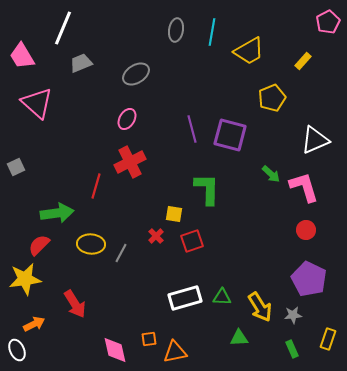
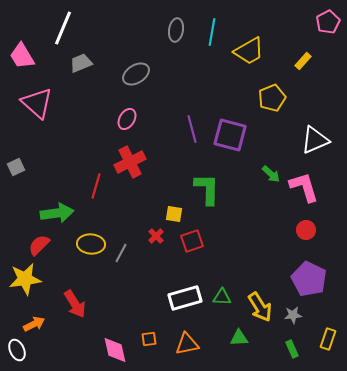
orange triangle at (175, 352): moved 12 px right, 8 px up
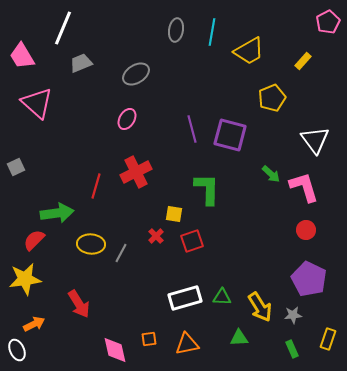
white triangle at (315, 140): rotated 44 degrees counterclockwise
red cross at (130, 162): moved 6 px right, 10 px down
red semicircle at (39, 245): moved 5 px left, 5 px up
red arrow at (75, 304): moved 4 px right
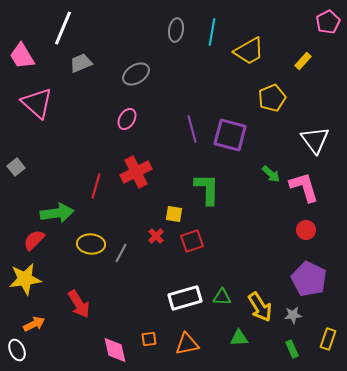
gray square at (16, 167): rotated 12 degrees counterclockwise
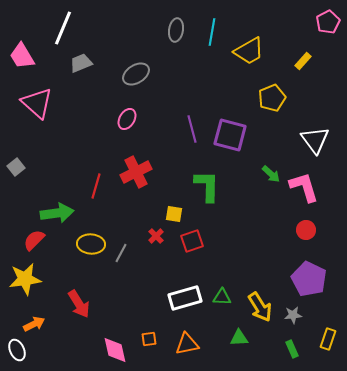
green L-shape at (207, 189): moved 3 px up
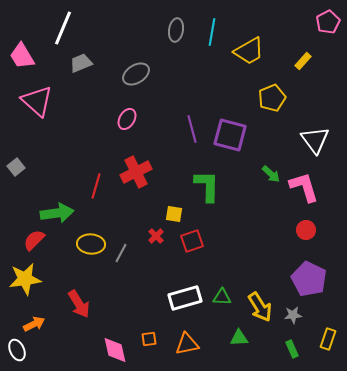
pink triangle at (37, 103): moved 2 px up
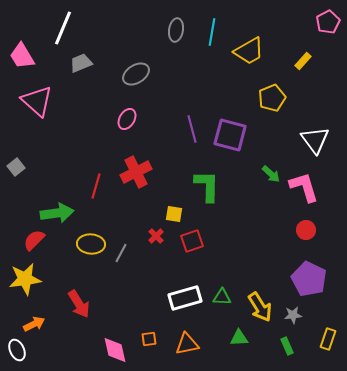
green rectangle at (292, 349): moved 5 px left, 3 px up
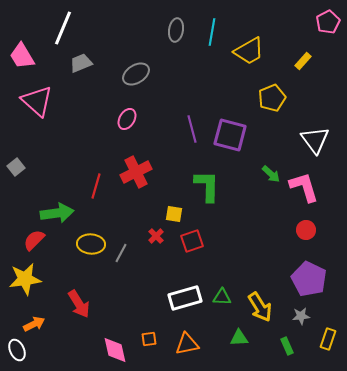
gray star at (293, 315): moved 8 px right, 1 px down
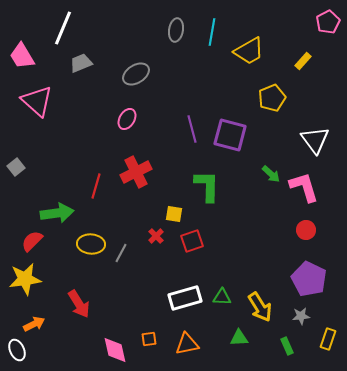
red semicircle at (34, 240): moved 2 px left, 1 px down
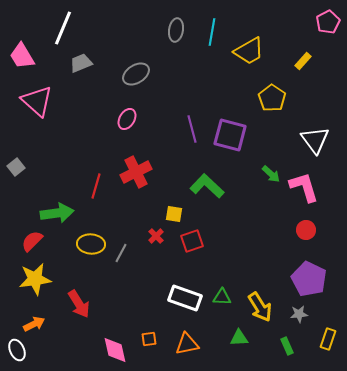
yellow pentagon at (272, 98): rotated 16 degrees counterclockwise
green L-shape at (207, 186): rotated 48 degrees counterclockwise
yellow star at (25, 279): moved 10 px right
white rectangle at (185, 298): rotated 36 degrees clockwise
gray star at (301, 316): moved 2 px left, 2 px up
